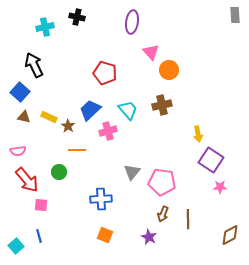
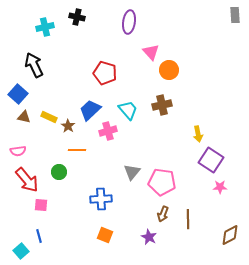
purple ellipse: moved 3 px left
blue square: moved 2 px left, 2 px down
cyan square: moved 5 px right, 5 px down
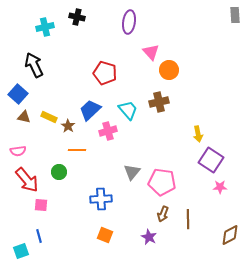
brown cross: moved 3 px left, 3 px up
cyan square: rotated 21 degrees clockwise
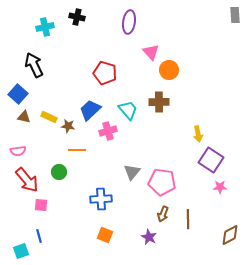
brown cross: rotated 12 degrees clockwise
brown star: rotated 24 degrees counterclockwise
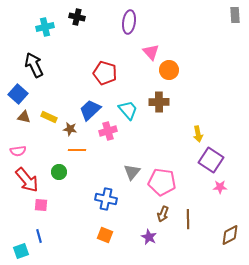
brown star: moved 2 px right, 3 px down
blue cross: moved 5 px right; rotated 15 degrees clockwise
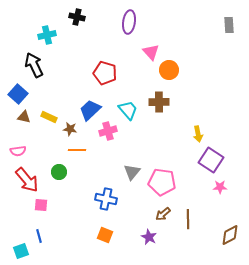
gray rectangle: moved 6 px left, 10 px down
cyan cross: moved 2 px right, 8 px down
brown arrow: rotated 28 degrees clockwise
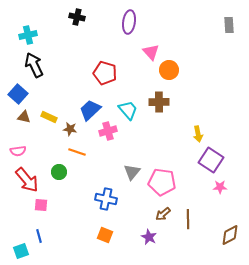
cyan cross: moved 19 px left
orange line: moved 2 px down; rotated 18 degrees clockwise
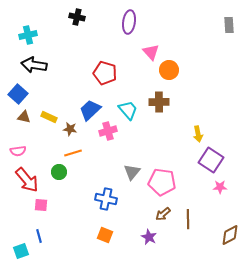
black arrow: rotated 55 degrees counterclockwise
orange line: moved 4 px left, 1 px down; rotated 36 degrees counterclockwise
